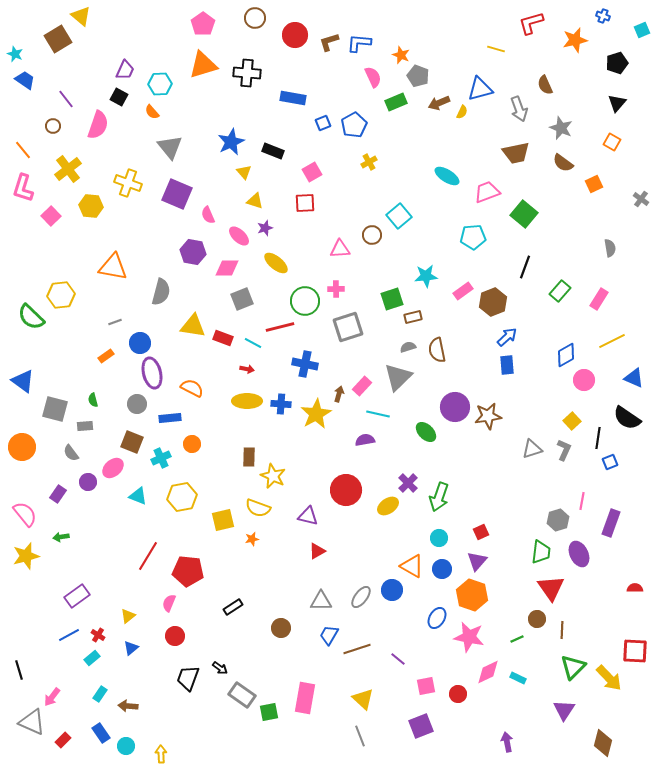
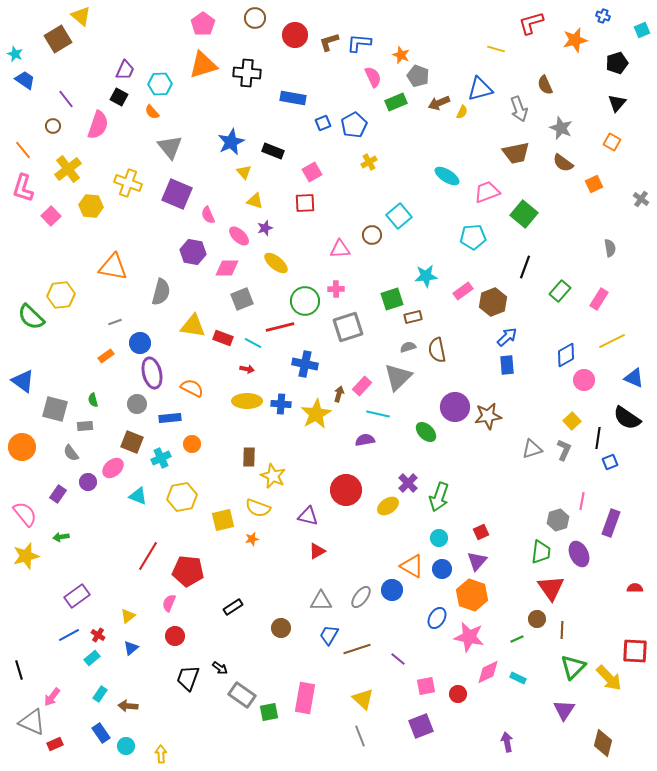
red rectangle at (63, 740): moved 8 px left, 4 px down; rotated 21 degrees clockwise
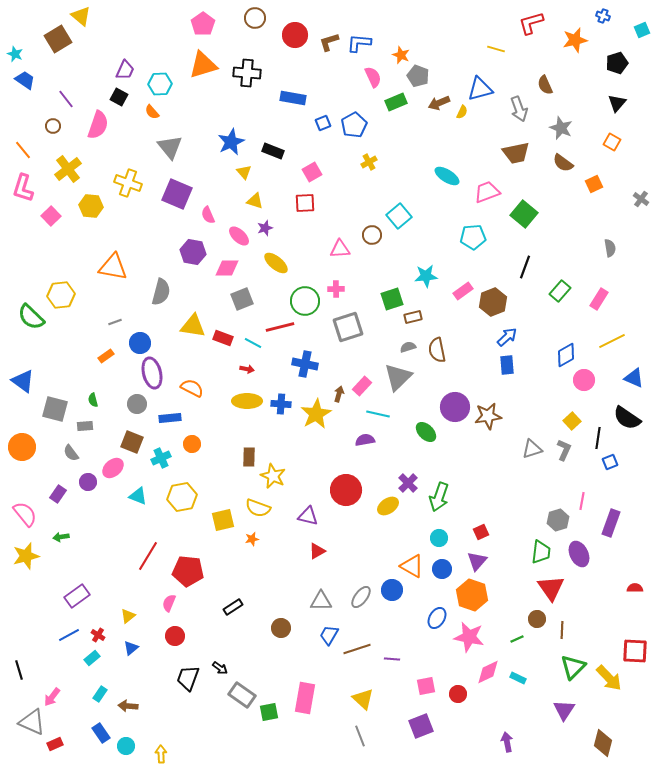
purple line at (398, 659): moved 6 px left; rotated 35 degrees counterclockwise
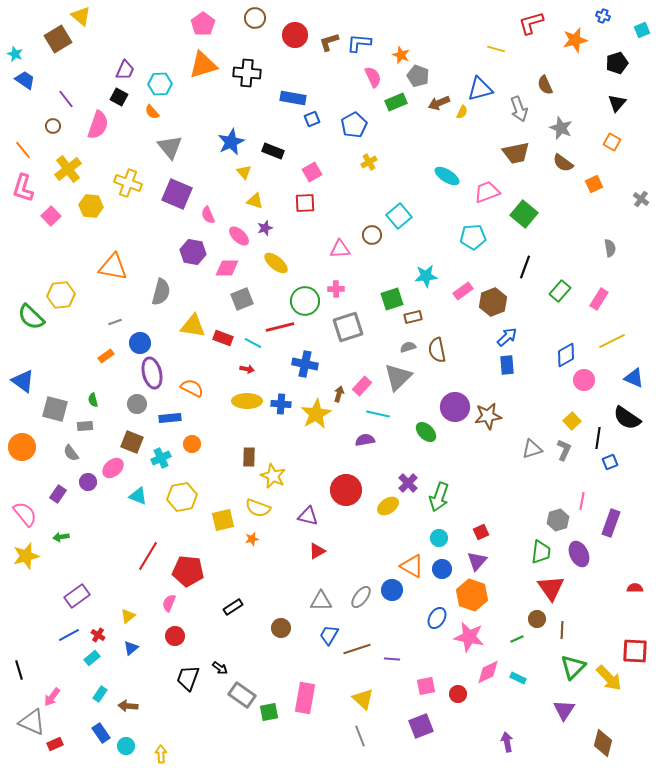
blue square at (323, 123): moved 11 px left, 4 px up
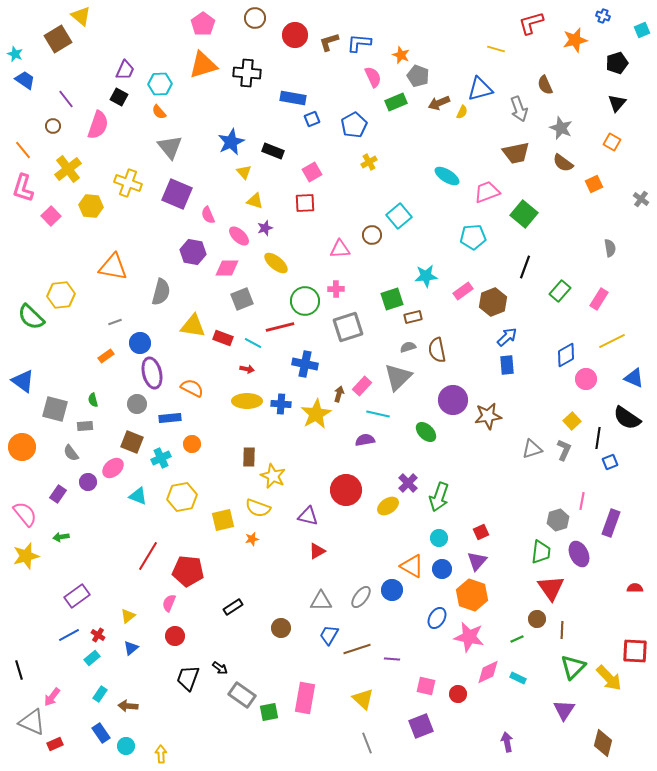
orange semicircle at (152, 112): moved 7 px right
pink circle at (584, 380): moved 2 px right, 1 px up
purple circle at (455, 407): moved 2 px left, 7 px up
pink square at (426, 686): rotated 24 degrees clockwise
gray line at (360, 736): moved 7 px right, 7 px down
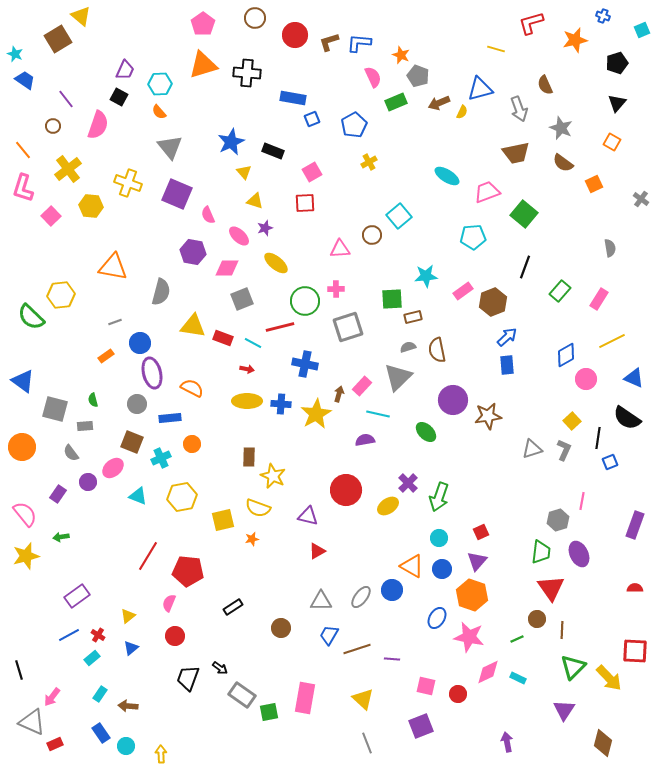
green square at (392, 299): rotated 15 degrees clockwise
purple rectangle at (611, 523): moved 24 px right, 2 px down
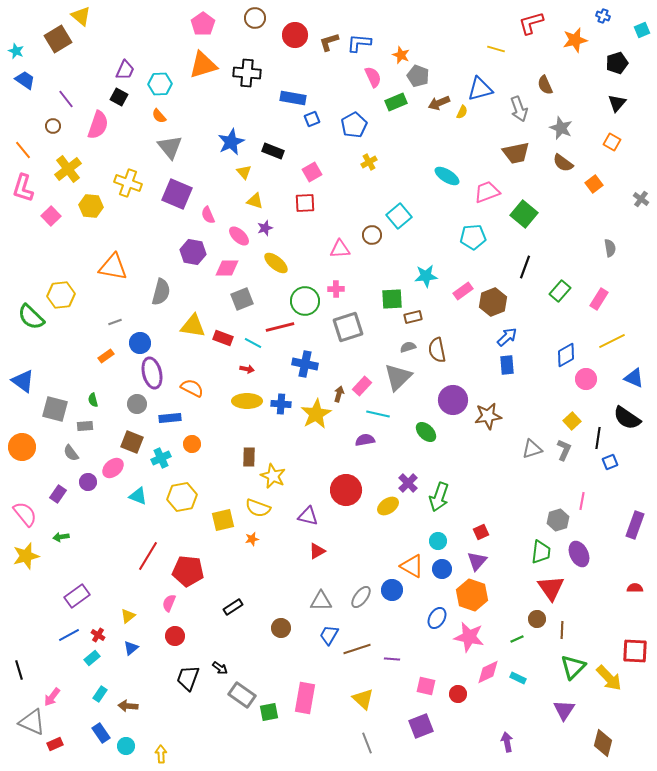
cyan star at (15, 54): moved 1 px right, 3 px up
orange semicircle at (159, 112): moved 4 px down
orange square at (594, 184): rotated 12 degrees counterclockwise
cyan circle at (439, 538): moved 1 px left, 3 px down
